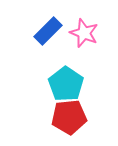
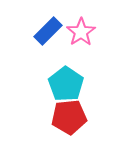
pink star: moved 3 px left, 1 px up; rotated 16 degrees clockwise
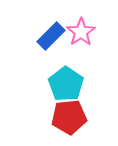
blue rectangle: moved 3 px right, 5 px down
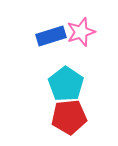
pink star: rotated 16 degrees clockwise
blue rectangle: rotated 28 degrees clockwise
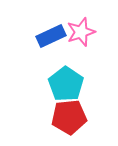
blue rectangle: rotated 8 degrees counterclockwise
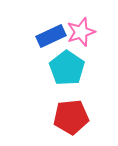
cyan pentagon: moved 1 px right, 16 px up
red pentagon: moved 2 px right
